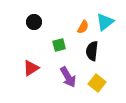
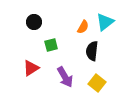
green square: moved 8 px left
purple arrow: moved 3 px left
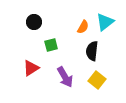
yellow square: moved 3 px up
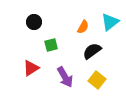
cyan triangle: moved 5 px right
black semicircle: rotated 48 degrees clockwise
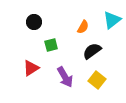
cyan triangle: moved 2 px right, 2 px up
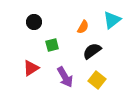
green square: moved 1 px right
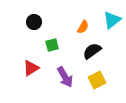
yellow square: rotated 24 degrees clockwise
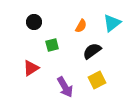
cyan triangle: moved 3 px down
orange semicircle: moved 2 px left, 1 px up
purple arrow: moved 10 px down
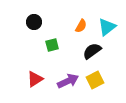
cyan triangle: moved 5 px left, 4 px down
red triangle: moved 4 px right, 11 px down
yellow square: moved 2 px left
purple arrow: moved 3 px right, 6 px up; rotated 85 degrees counterclockwise
